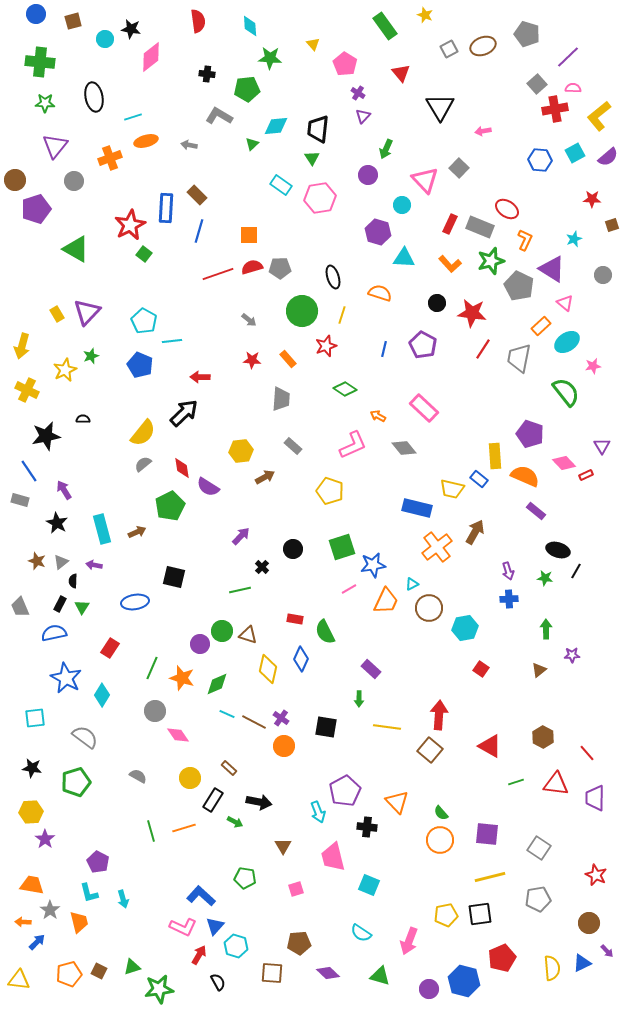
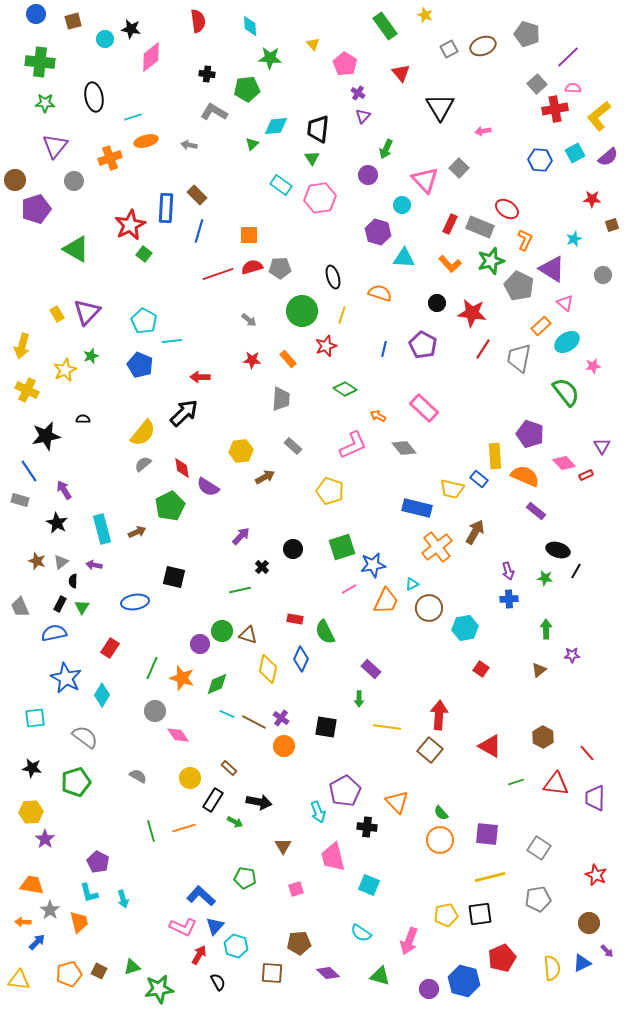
gray L-shape at (219, 116): moved 5 px left, 4 px up
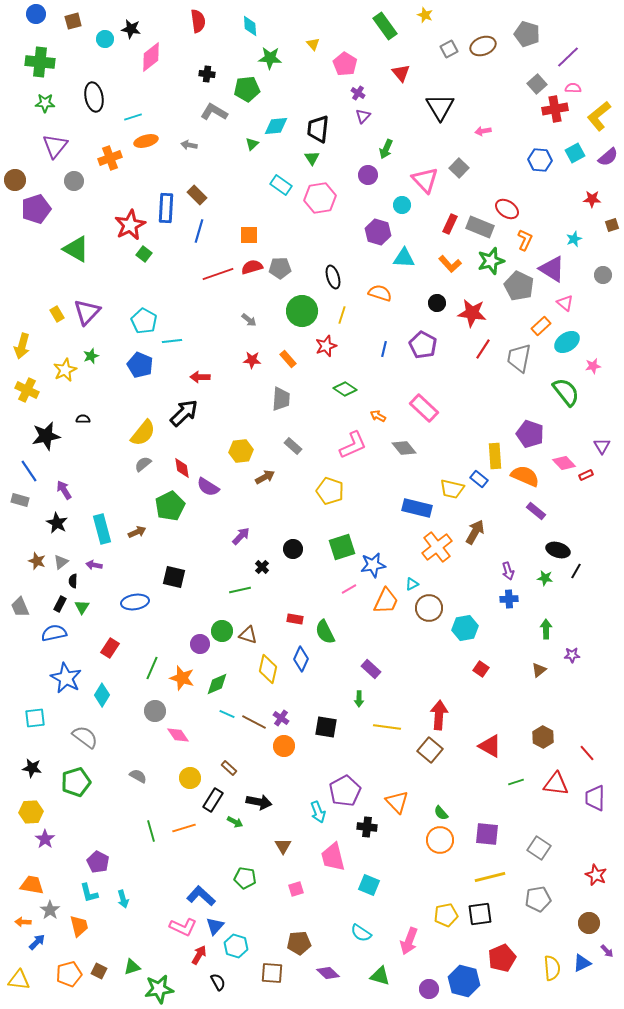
orange trapezoid at (79, 922): moved 4 px down
